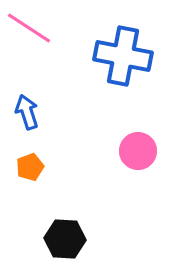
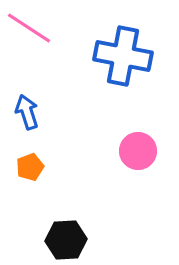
black hexagon: moved 1 px right, 1 px down; rotated 6 degrees counterclockwise
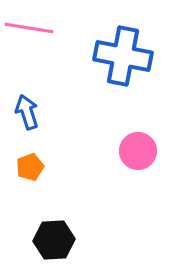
pink line: rotated 24 degrees counterclockwise
black hexagon: moved 12 px left
